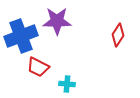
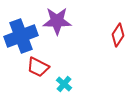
cyan cross: moved 3 px left; rotated 35 degrees clockwise
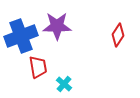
purple star: moved 5 px down
red trapezoid: rotated 125 degrees counterclockwise
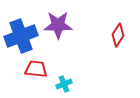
purple star: moved 1 px right, 1 px up
red trapezoid: moved 2 px left, 2 px down; rotated 75 degrees counterclockwise
cyan cross: rotated 28 degrees clockwise
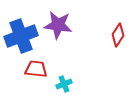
purple star: rotated 8 degrees clockwise
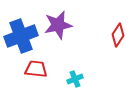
purple star: rotated 20 degrees counterclockwise
cyan cross: moved 11 px right, 5 px up
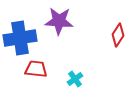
purple star: moved 1 px right, 4 px up; rotated 16 degrees clockwise
blue cross: moved 1 px left, 2 px down; rotated 12 degrees clockwise
cyan cross: rotated 14 degrees counterclockwise
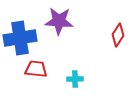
cyan cross: rotated 35 degrees clockwise
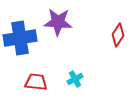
purple star: moved 1 px left, 1 px down
red trapezoid: moved 13 px down
cyan cross: rotated 28 degrees counterclockwise
